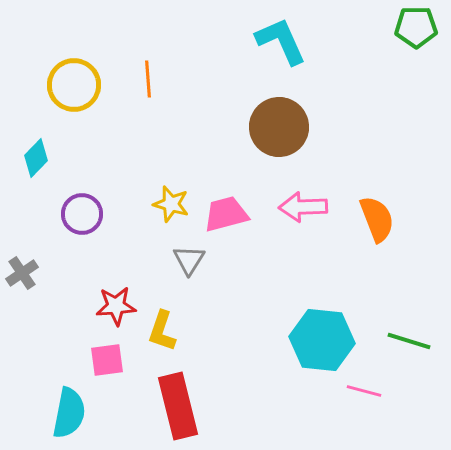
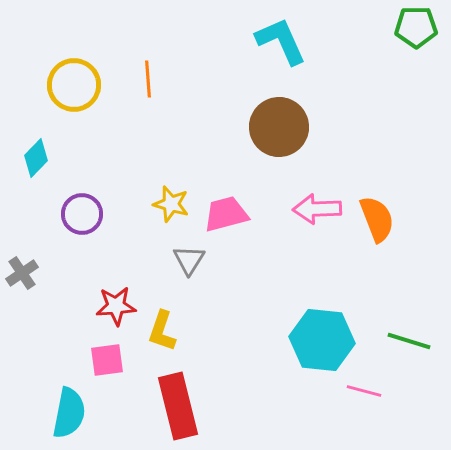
pink arrow: moved 14 px right, 2 px down
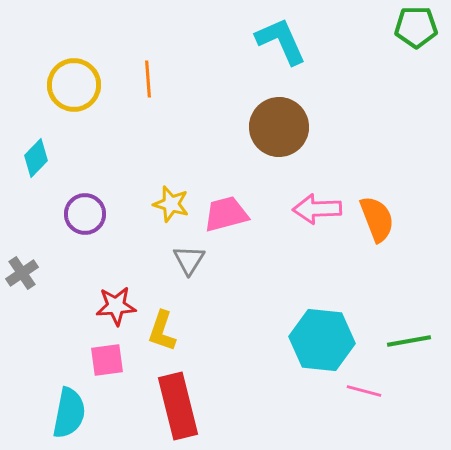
purple circle: moved 3 px right
green line: rotated 27 degrees counterclockwise
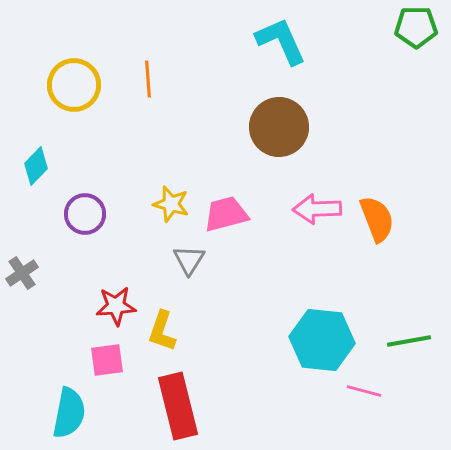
cyan diamond: moved 8 px down
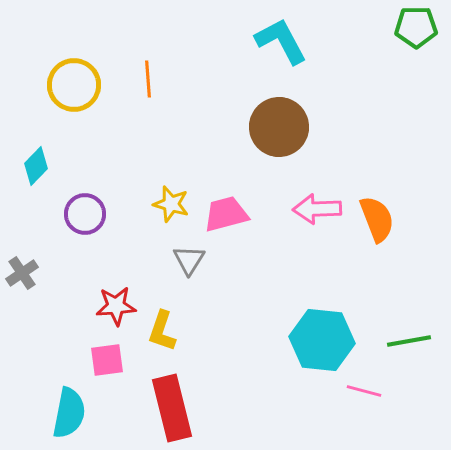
cyan L-shape: rotated 4 degrees counterclockwise
red rectangle: moved 6 px left, 2 px down
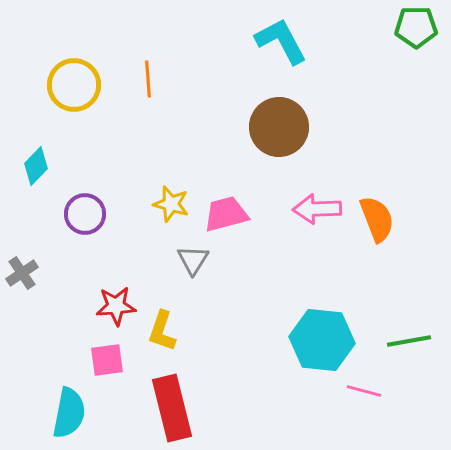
gray triangle: moved 4 px right
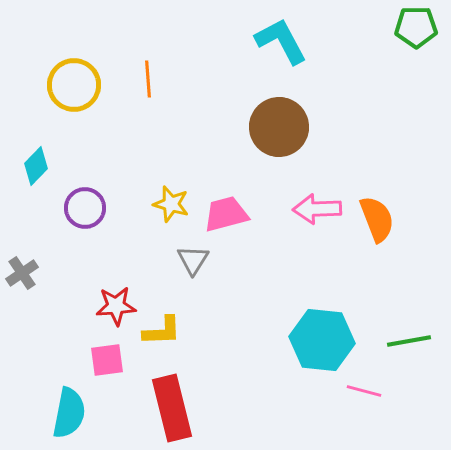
purple circle: moved 6 px up
yellow L-shape: rotated 111 degrees counterclockwise
